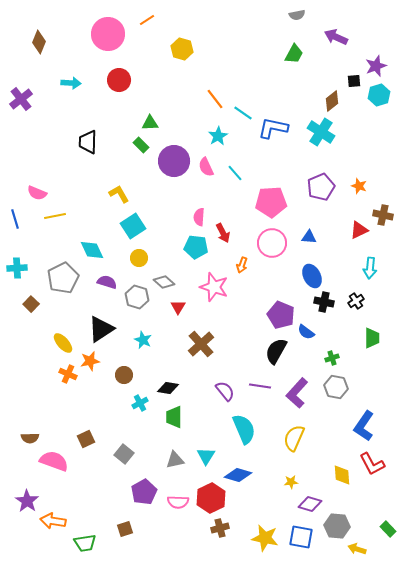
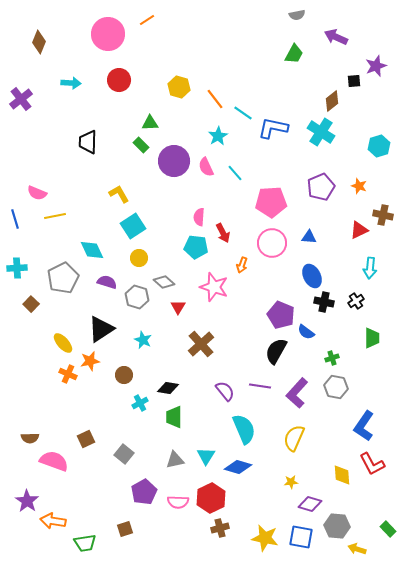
yellow hexagon at (182, 49): moved 3 px left, 38 px down
cyan hexagon at (379, 95): moved 51 px down
blue diamond at (238, 475): moved 8 px up
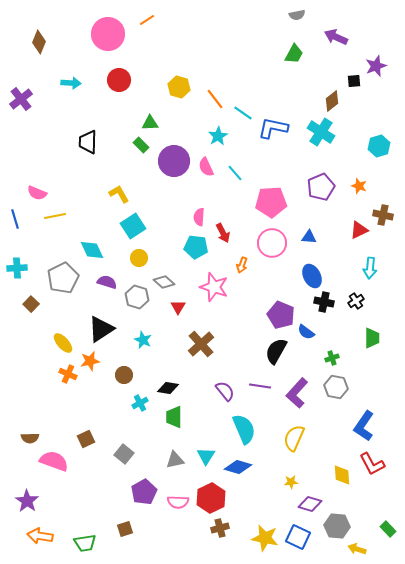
orange arrow at (53, 521): moved 13 px left, 15 px down
blue square at (301, 537): moved 3 px left; rotated 15 degrees clockwise
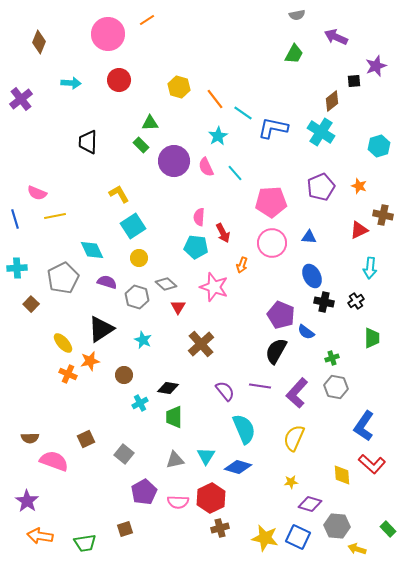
gray diamond at (164, 282): moved 2 px right, 2 px down
red L-shape at (372, 464): rotated 20 degrees counterclockwise
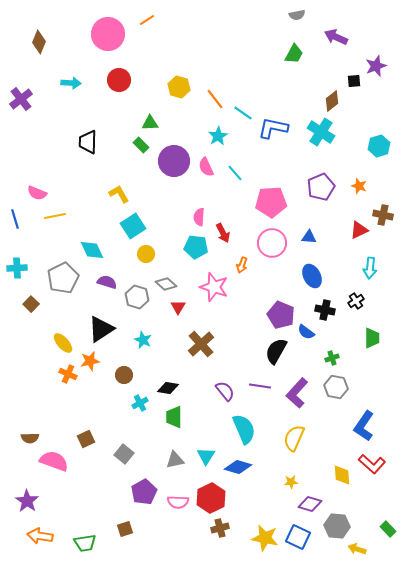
yellow circle at (139, 258): moved 7 px right, 4 px up
black cross at (324, 302): moved 1 px right, 8 px down
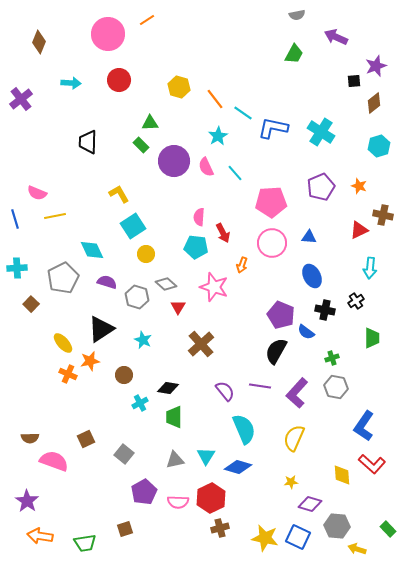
brown diamond at (332, 101): moved 42 px right, 2 px down
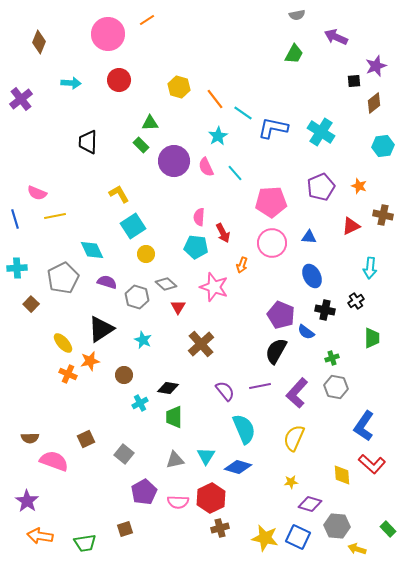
cyan hexagon at (379, 146): moved 4 px right; rotated 10 degrees clockwise
red triangle at (359, 230): moved 8 px left, 4 px up
purple line at (260, 386): rotated 20 degrees counterclockwise
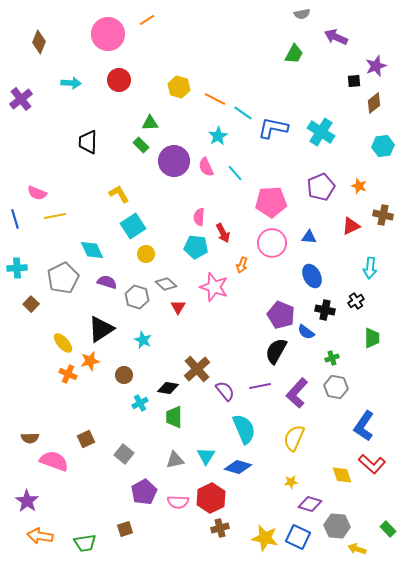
gray semicircle at (297, 15): moved 5 px right, 1 px up
orange line at (215, 99): rotated 25 degrees counterclockwise
brown cross at (201, 344): moved 4 px left, 25 px down
yellow diamond at (342, 475): rotated 15 degrees counterclockwise
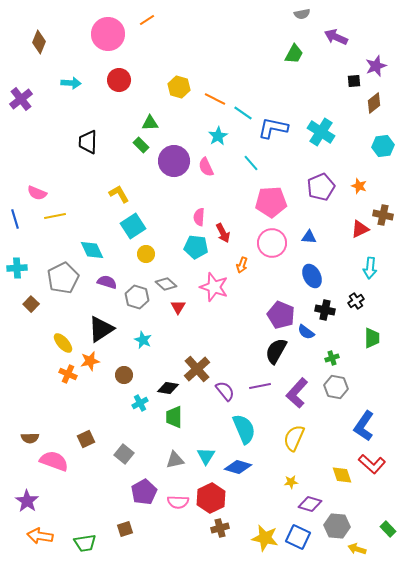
cyan line at (235, 173): moved 16 px right, 10 px up
red triangle at (351, 226): moved 9 px right, 3 px down
